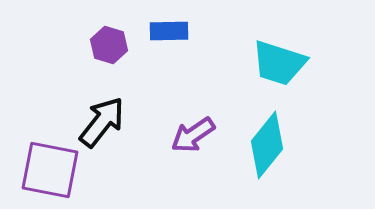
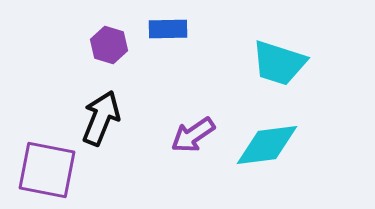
blue rectangle: moved 1 px left, 2 px up
black arrow: moved 1 px left, 4 px up; rotated 16 degrees counterclockwise
cyan diamond: rotated 44 degrees clockwise
purple square: moved 3 px left
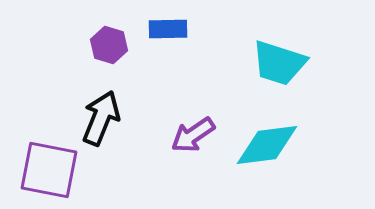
purple square: moved 2 px right
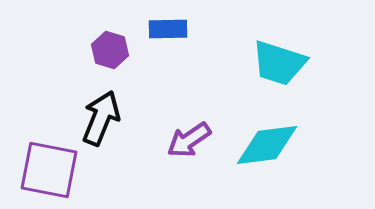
purple hexagon: moved 1 px right, 5 px down
purple arrow: moved 4 px left, 5 px down
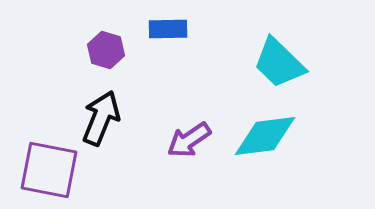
purple hexagon: moved 4 px left
cyan trapezoid: rotated 26 degrees clockwise
cyan diamond: moved 2 px left, 9 px up
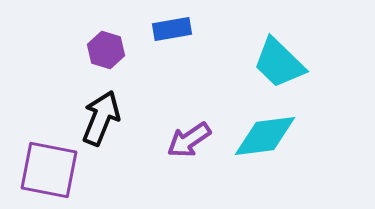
blue rectangle: moved 4 px right; rotated 9 degrees counterclockwise
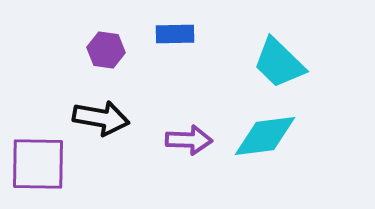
blue rectangle: moved 3 px right, 5 px down; rotated 9 degrees clockwise
purple hexagon: rotated 9 degrees counterclockwise
black arrow: rotated 78 degrees clockwise
purple arrow: rotated 144 degrees counterclockwise
purple square: moved 11 px left, 6 px up; rotated 10 degrees counterclockwise
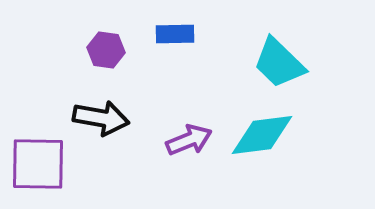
cyan diamond: moved 3 px left, 1 px up
purple arrow: rotated 24 degrees counterclockwise
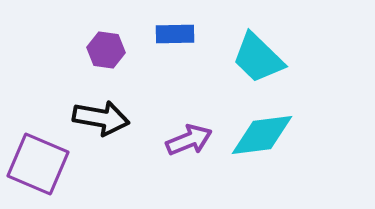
cyan trapezoid: moved 21 px left, 5 px up
purple square: rotated 22 degrees clockwise
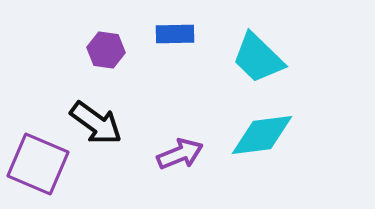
black arrow: moved 5 px left, 5 px down; rotated 26 degrees clockwise
purple arrow: moved 9 px left, 14 px down
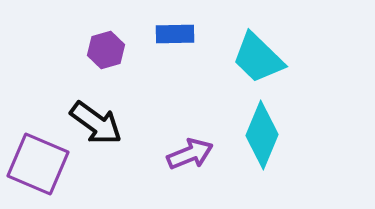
purple hexagon: rotated 24 degrees counterclockwise
cyan diamond: rotated 60 degrees counterclockwise
purple arrow: moved 10 px right
